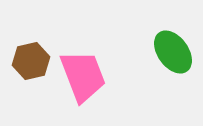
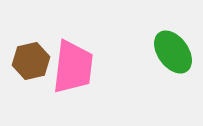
pink trapezoid: moved 10 px left, 9 px up; rotated 28 degrees clockwise
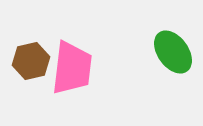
pink trapezoid: moved 1 px left, 1 px down
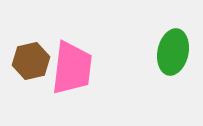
green ellipse: rotated 48 degrees clockwise
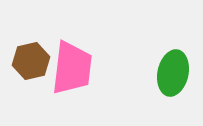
green ellipse: moved 21 px down
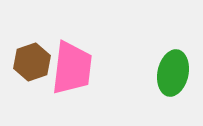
brown hexagon: moved 1 px right, 1 px down; rotated 6 degrees counterclockwise
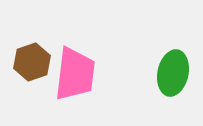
pink trapezoid: moved 3 px right, 6 px down
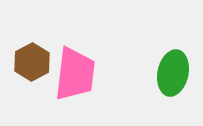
brown hexagon: rotated 9 degrees counterclockwise
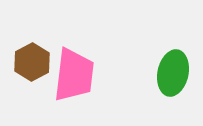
pink trapezoid: moved 1 px left, 1 px down
